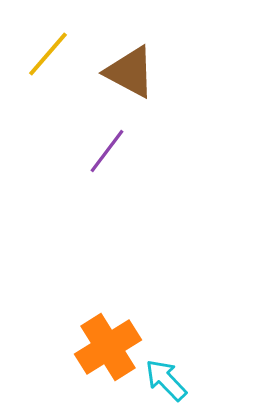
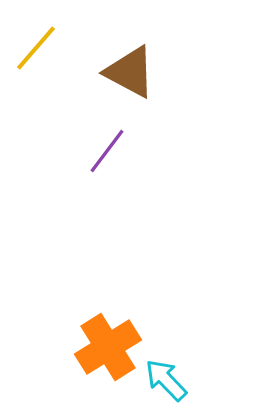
yellow line: moved 12 px left, 6 px up
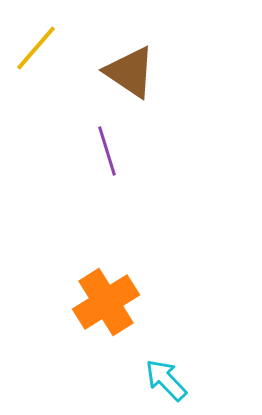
brown triangle: rotated 6 degrees clockwise
purple line: rotated 54 degrees counterclockwise
orange cross: moved 2 px left, 45 px up
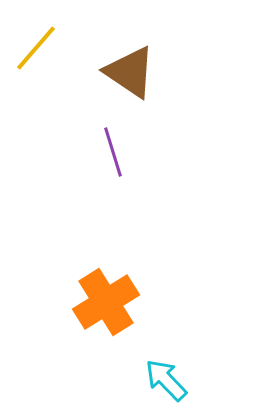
purple line: moved 6 px right, 1 px down
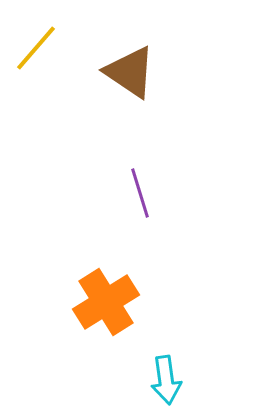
purple line: moved 27 px right, 41 px down
cyan arrow: rotated 144 degrees counterclockwise
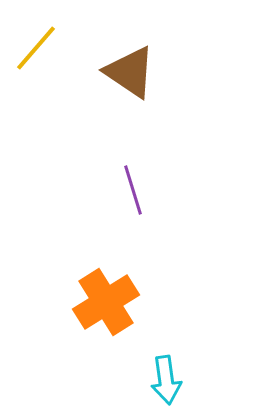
purple line: moved 7 px left, 3 px up
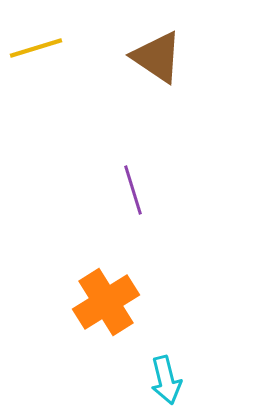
yellow line: rotated 32 degrees clockwise
brown triangle: moved 27 px right, 15 px up
cyan arrow: rotated 6 degrees counterclockwise
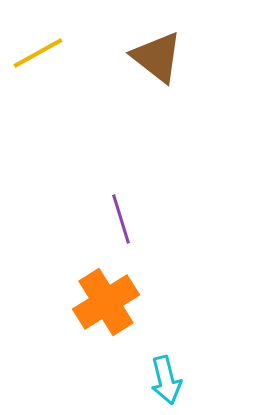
yellow line: moved 2 px right, 5 px down; rotated 12 degrees counterclockwise
brown triangle: rotated 4 degrees clockwise
purple line: moved 12 px left, 29 px down
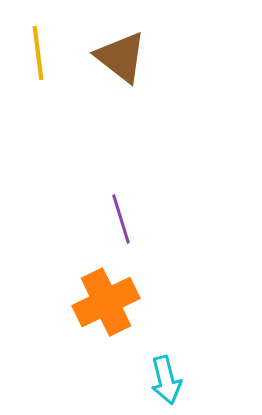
yellow line: rotated 68 degrees counterclockwise
brown triangle: moved 36 px left
orange cross: rotated 6 degrees clockwise
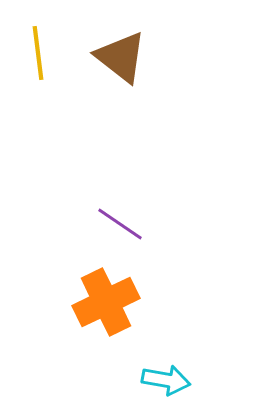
purple line: moved 1 px left, 5 px down; rotated 39 degrees counterclockwise
cyan arrow: rotated 66 degrees counterclockwise
